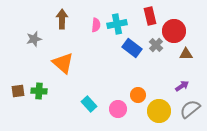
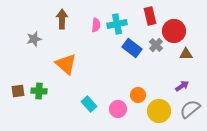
orange triangle: moved 3 px right, 1 px down
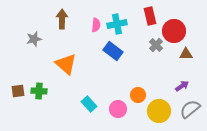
blue rectangle: moved 19 px left, 3 px down
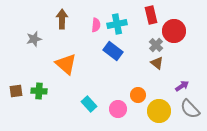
red rectangle: moved 1 px right, 1 px up
brown triangle: moved 29 px left, 9 px down; rotated 40 degrees clockwise
brown square: moved 2 px left
gray semicircle: rotated 95 degrees counterclockwise
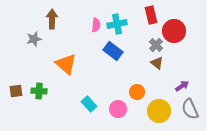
brown arrow: moved 10 px left
orange circle: moved 1 px left, 3 px up
gray semicircle: rotated 20 degrees clockwise
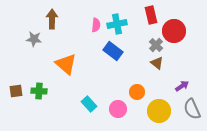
gray star: rotated 21 degrees clockwise
gray semicircle: moved 2 px right
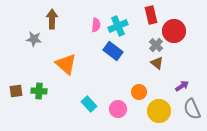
cyan cross: moved 1 px right, 2 px down; rotated 12 degrees counterclockwise
orange circle: moved 2 px right
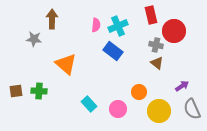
gray cross: rotated 32 degrees counterclockwise
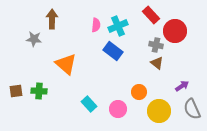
red rectangle: rotated 30 degrees counterclockwise
red circle: moved 1 px right
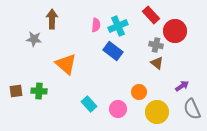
yellow circle: moved 2 px left, 1 px down
